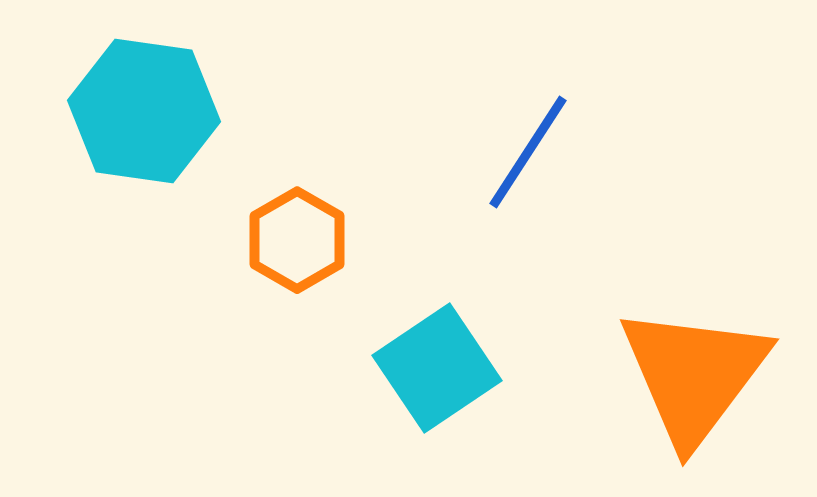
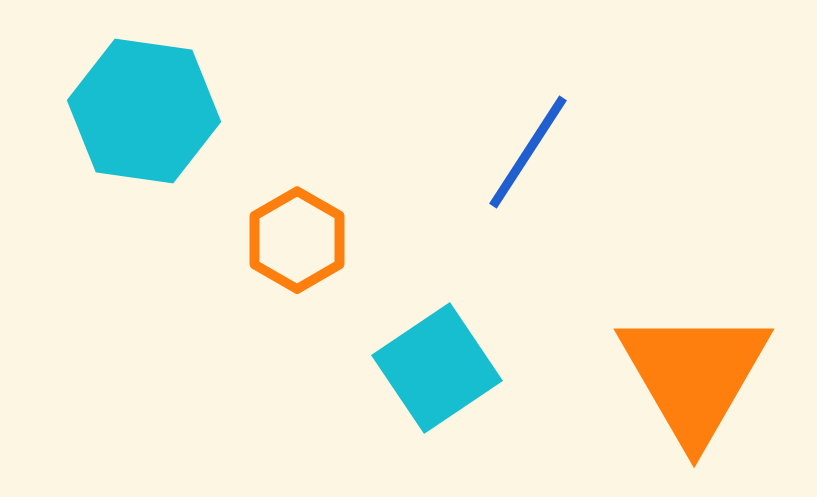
orange triangle: rotated 7 degrees counterclockwise
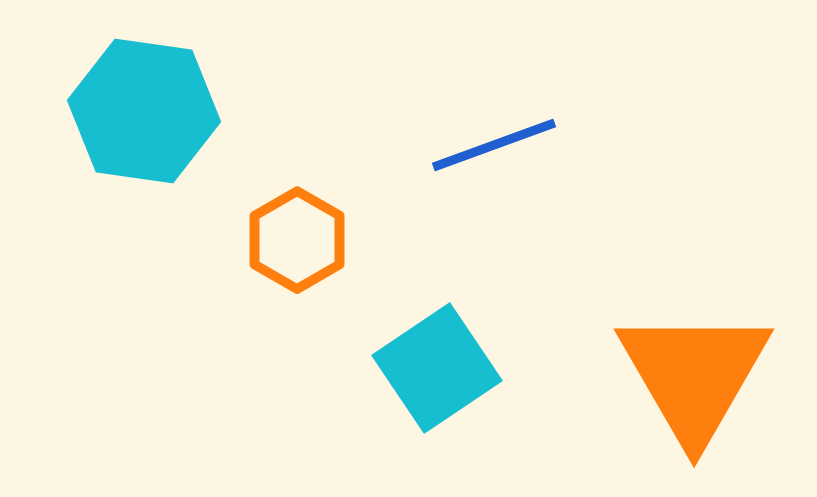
blue line: moved 34 px left, 7 px up; rotated 37 degrees clockwise
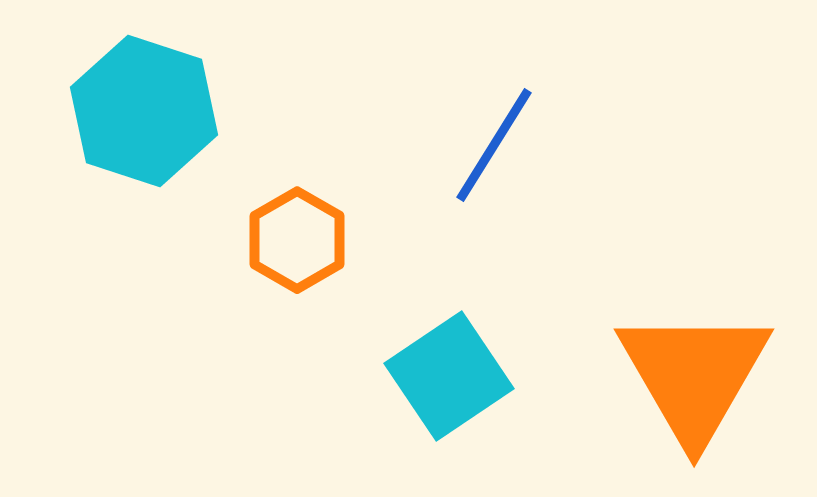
cyan hexagon: rotated 10 degrees clockwise
blue line: rotated 38 degrees counterclockwise
cyan square: moved 12 px right, 8 px down
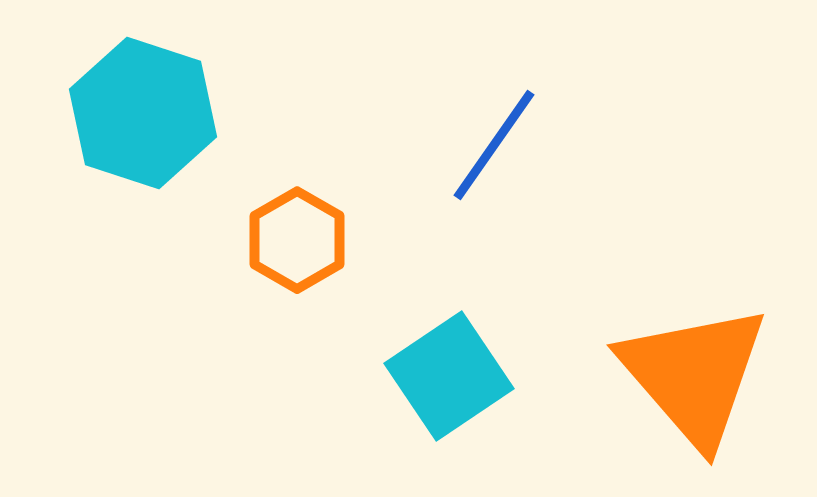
cyan hexagon: moved 1 px left, 2 px down
blue line: rotated 3 degrees clockwise
orange triangle: rotated 11 degrees counterclockwise
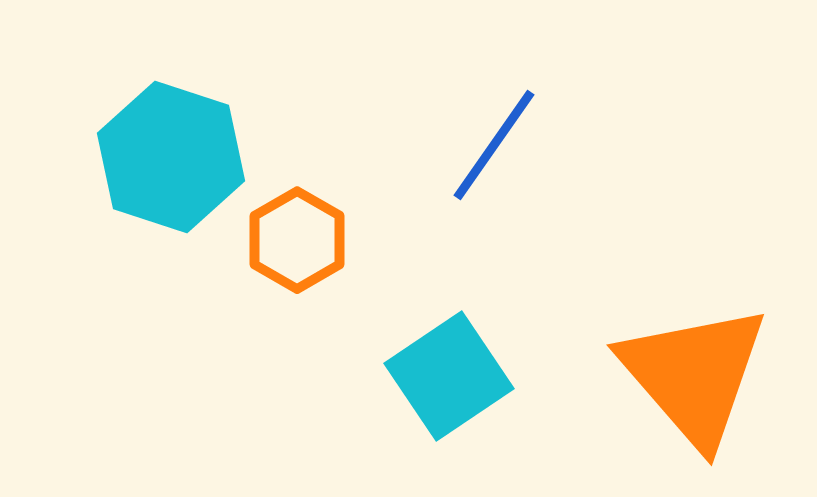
cyan hexagon: moved 28 px right, 44 px down
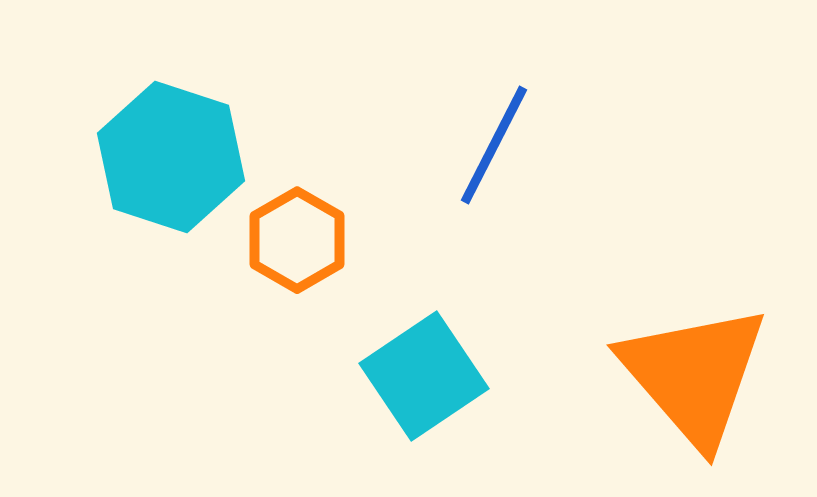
blue line: rotated 8 degrees counterclockwise
cyan square: moved 25 px left
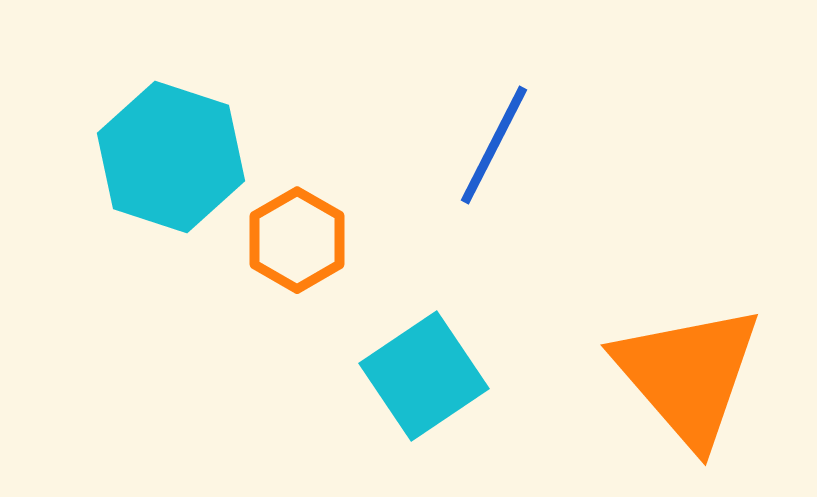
orange triangle: moved 6 px left
